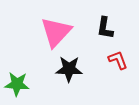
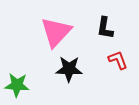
green star: moved 1 px down
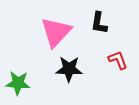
black L-shape: moved 6 px left, 5 px up
green star: moved 1 px right, 2 px up
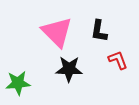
black L-shape: moved 8 px down
pink triangle: moved 1 px right; rotated 28 degrees counterclockwise
green star: rotated 10 degrees counterclockwise
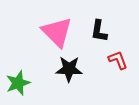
green star: rotated 15 degrees counterclockwise
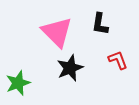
black L-shape: moved 1 px right, 7 px up
black star: moved 1 px right, 1 px up; rotated 24 degrees counterclockwise
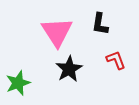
pink triangle: rotated 12 degrees clockwise
red L-shape: moved 2 px left
black star: moved 1 px left, 1 px down; rotated 8 degrees counterclockwise
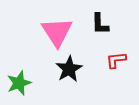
black L-shape: rotated 10 degrees counterclockwise
red L-shape: rotated 75 degrees counterclockwise
green star: moved 1 px right
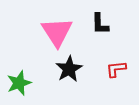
red L-shape: moved 9 px down
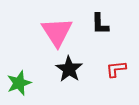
black star: rotated 8 degrees counterclockwise
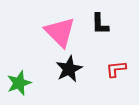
pink triangle: moved 3 px right; rotated 12 degrees counterclockwise
black star: rotated 12 degrees clockwise
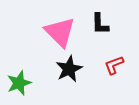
red L-shape: moved 2 px left, 4 px up; rotated 15 degrees counterclockwise
